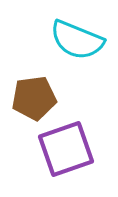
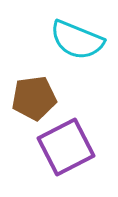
purple square: moved 2 px up; rotated 8 degrees counterclockwise
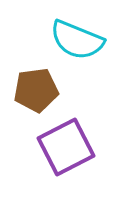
brown pentagon: moved 2 px right, 8 px up
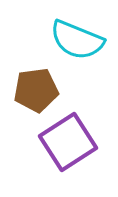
purple square: moved 2 px right, 5 px up; rotated 6 degrees counterclockwise
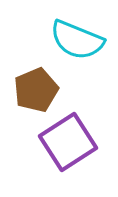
brown pentagon: rotated 15 degrees counterclockwise
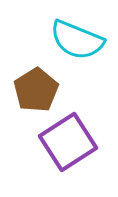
brown pentagon: rotated 9 degrees counterclockwise
